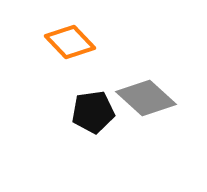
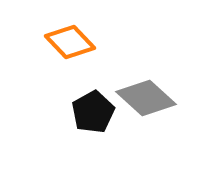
black pentagon: rotated 21 degrees counterclockwise
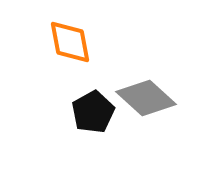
orange diamond: rotated 33 degrees clockwise
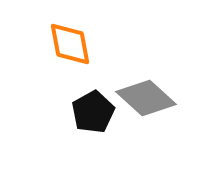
orange diamond: moved 2 px down
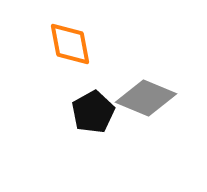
gray diamond: rotated 20 degrees counterclockwise
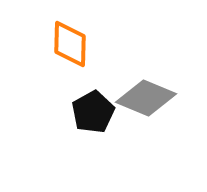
orange diamond: rotated 12 degrees clockwise
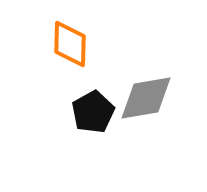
gray diamond: rotated 32 degrees counterclockwise
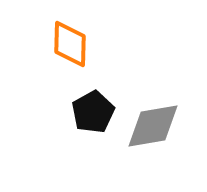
gray diamond: moved 7 px right, 28 px down
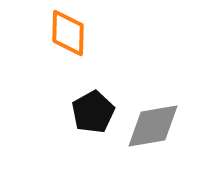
orange diamond: moved 2 px left, 11 px up
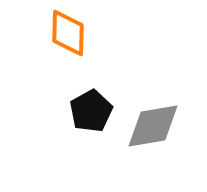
black pentagon: moved 2 px left, 1 px up
